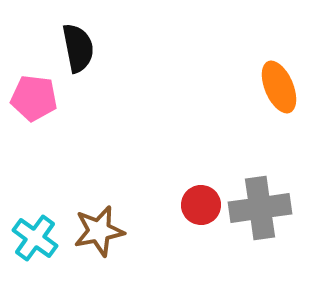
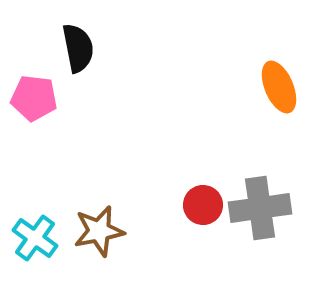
red circle: moved 2 px right
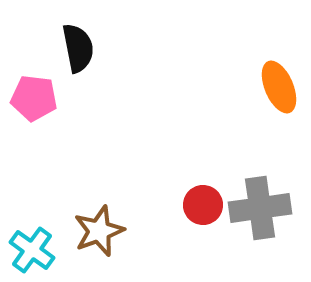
brown star: rotated 9 degrees counterclockwise
cyan cross: moved 3 px left, 12 px down
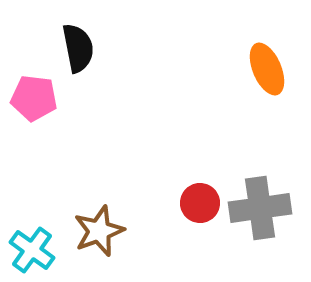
orange ellipse: moved 12 px left, 18 px up
red circle: moved 3 px left, 2 px up
